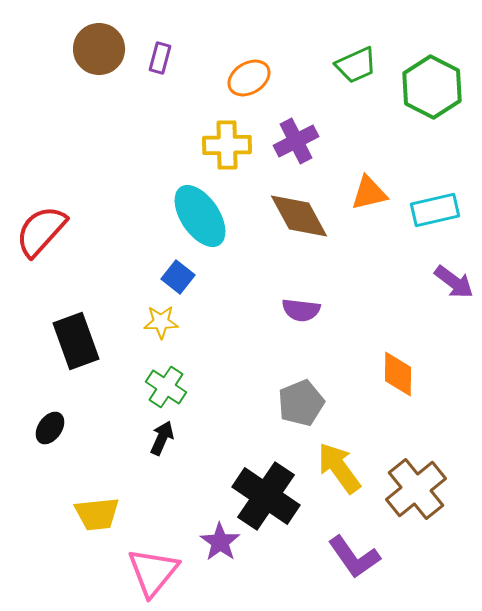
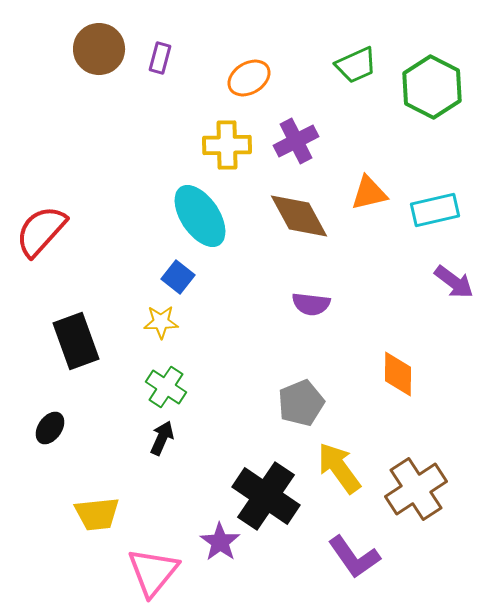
purple semicircle: moved 10 px right, 6 px up
brown cross: rotated 6 degrees clockwise
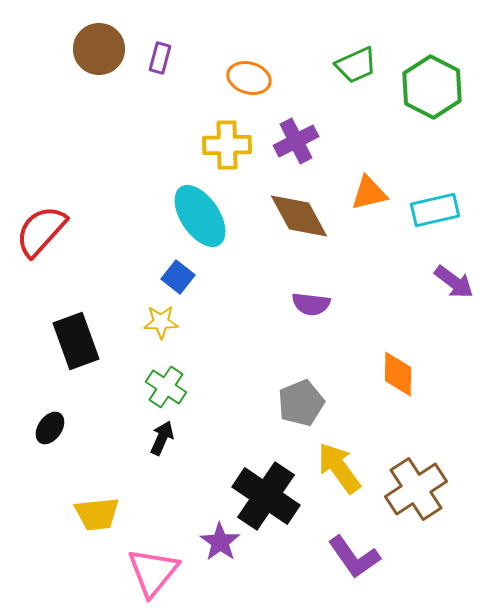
orange ellipse: rotated 48 degrees clockwise
